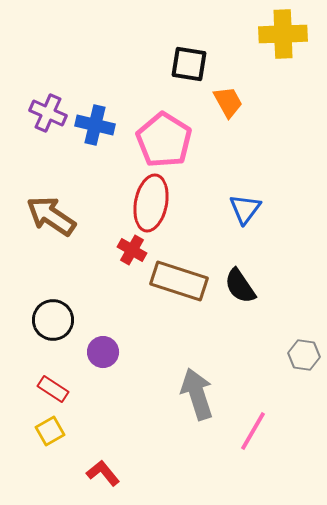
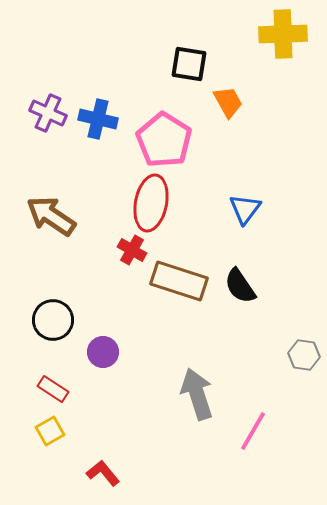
blue cross: moved 3 px right, 6 px up
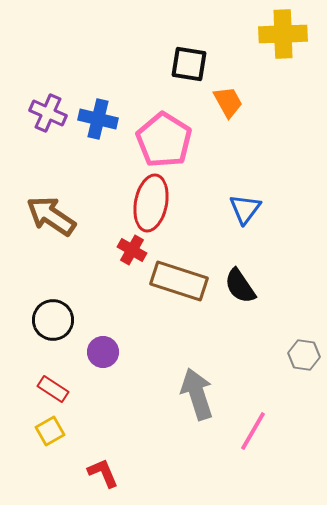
red L-shape: rotated 16 degrees clockwise
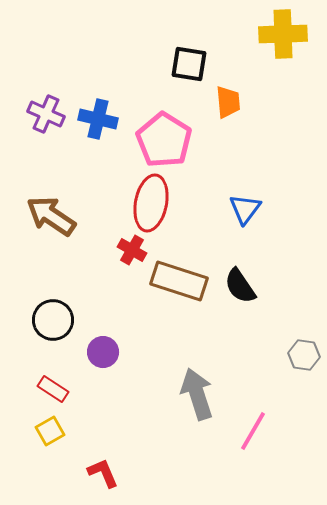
orange trapezoid: rotated 24 degrees clockwise
purple cross: moved 2 px left, 1 px down
